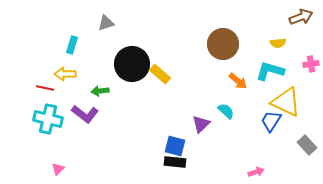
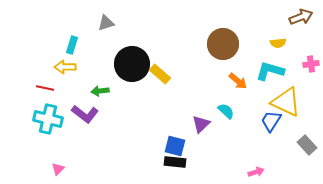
yellow arrow: moved 7 px up
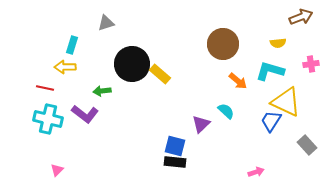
green arrow: moved 2 px right
pink triangle: moved 1 px left, 1 px down
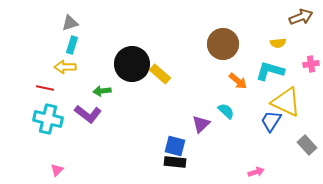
gray triangle: moved 36 px left
purple L-shape: moved 3 px right
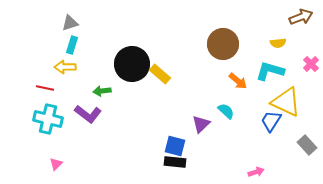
pink cross: rotated 35 degrees counterclockwise
pink triangle: moved 1 px left, 6 px up
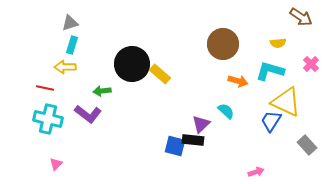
brown arrow: rotated 55 degrees clockwise
orange arrow: rotated 24 degrees counterclockwise
black rectangle: moved 18 px right, 22 px up
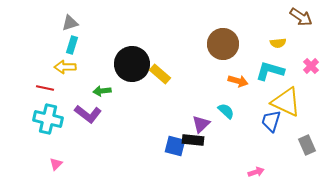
pink cross: moved 2 px down
blue trapezoid: rotated 15 degrees counterclockwise
gray rectangle: rotated 18 degrees clockwise
